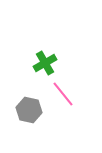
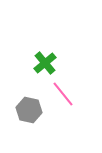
green cross: rotated 10 degrees counterclockwise
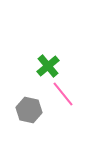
green cross: moved 3 px right, 3 px down
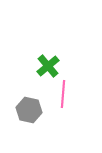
pink line: rotated 44 degrees clockwise
